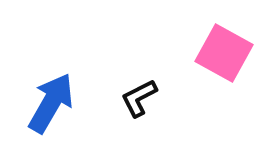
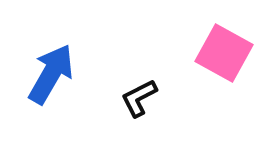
blue arrow: moved 29 px up
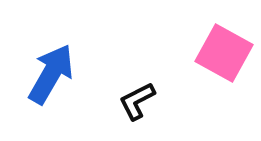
black L-shape: moved 2 px left, 3 px down
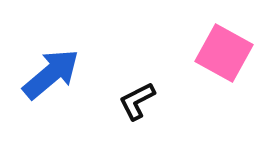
blue arrow: rotated 20 degrees clockwise
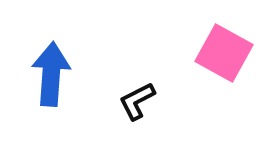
blue arrow: rotated 46 degrees counterclockwise
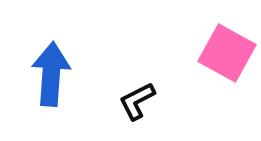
pink square: moved 3 px right
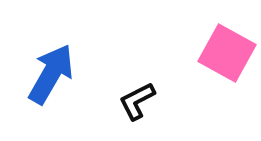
blue arrow: rotated 26 degrees clockwise
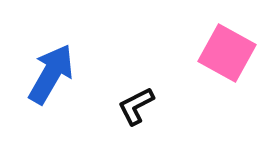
black L-shape: moved 1 px left, 5 px down
